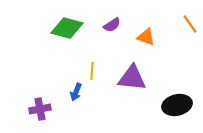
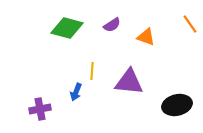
purple triangle: moved 3 px left, 4 px down
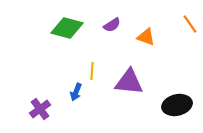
purple cross: rotated 25 degrees counterclockwise
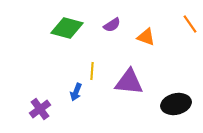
black ellipse: moved 1 px left, 1 px up
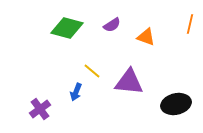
orange line: rotated 48 degrees clockwise
yellow line: rotated 54 degrees counterclockwise
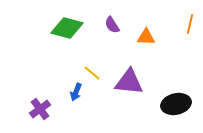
purple semicircle: rotated 90 degrees clockwise
orange triangle: rotated 18 degrees counterclockwise
yellow line: moved 2 px down
